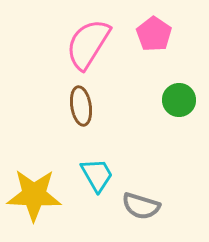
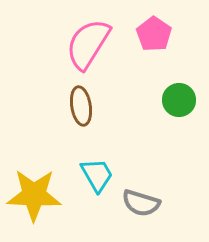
gray semicircle: moved 3 px up
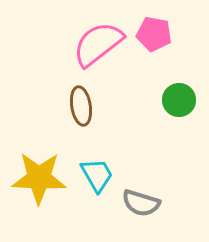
pink pentagon: rotated 24 degrees counterclockwise
pink semicircle: moved 10 px right; rotated 20 degrees clockwise
yellow star: moved 5 px right, 17 px up
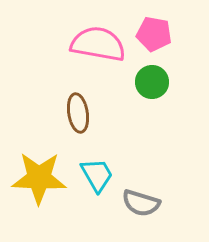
pink semicircle: rotated 48 degrees clockwise
green circle: moved 27 px left, 18 px up
brown ellipse: moved 3 px left, 7 px down
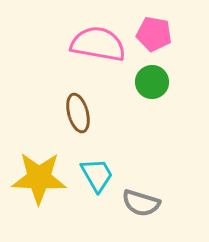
brown ellipse: rotated 6 degrees counterclockwise
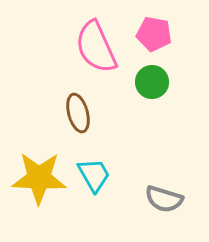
pink semicircle: moved 2 px left, 3 px down; rotated 124 degrees counterclockwise
cyan trapezoid: moved 3 px left
gray semicircle: moved 23 px right, 4 px up
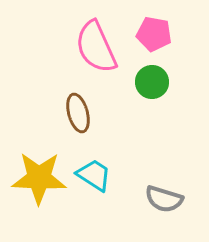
cyan trapezoid: rotated 27 degrees counterclockwise
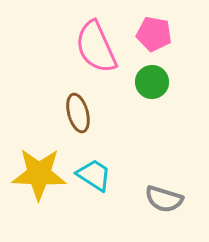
yellow star: moved 4 px up
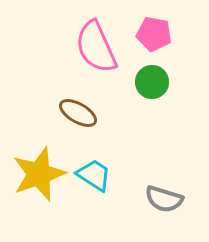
brown ellipse: rotated 45 degrees counterclockwise
yellow star: rotated 22 degrees counterclockwise
